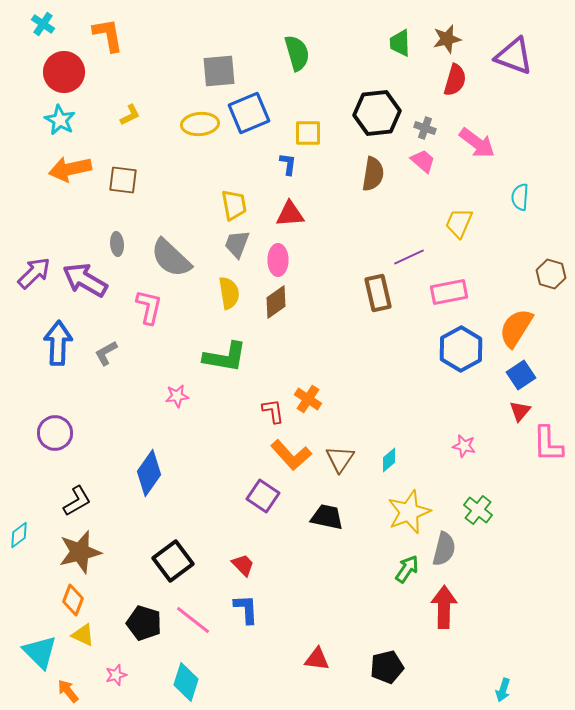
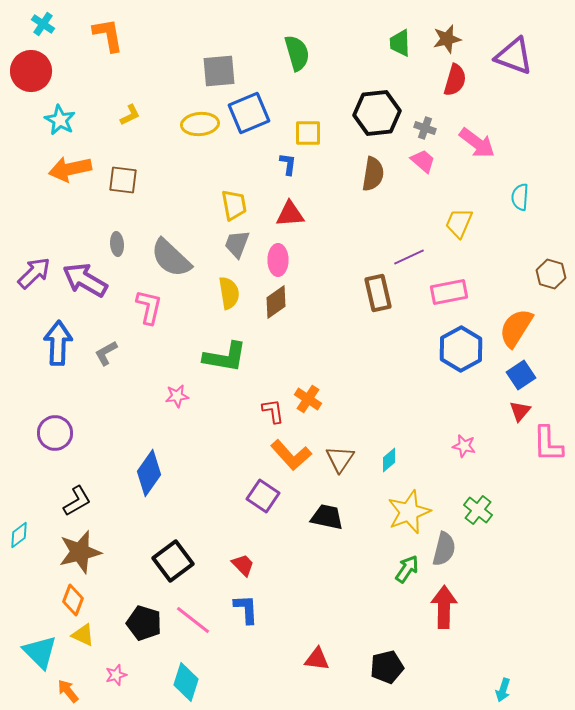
red circle at (64, 72): moved 33 px left, 1 px up
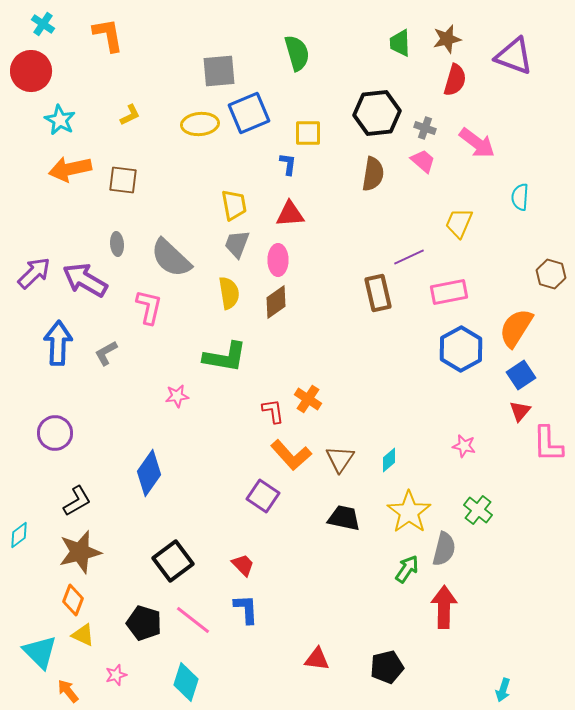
yellow star at (409, 512): rotated 15 degrees counterclockwise
black trapezoid at (327, 517): moved 17 px right, 1 px down
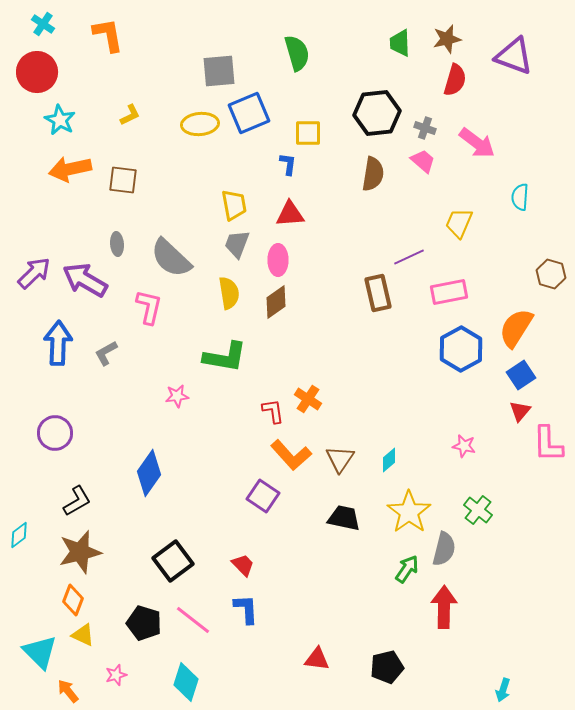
red circle at (31, 71): moved 6 px right, 1 px down
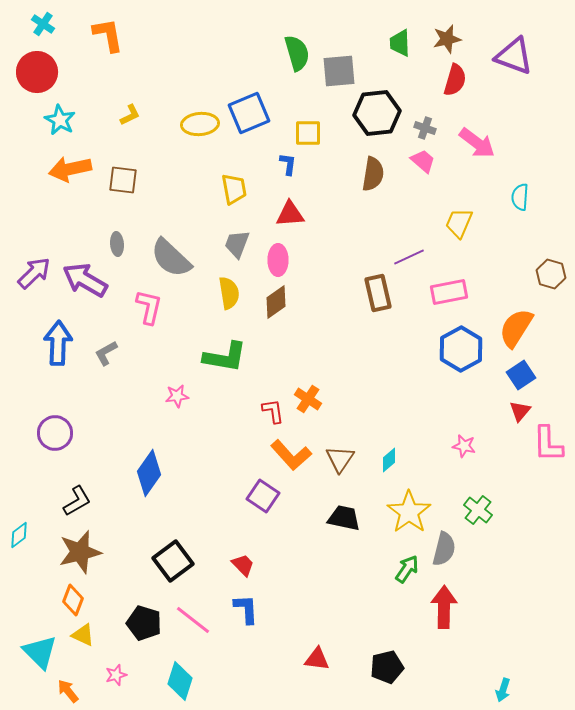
gray square at (219, 71): moved 120 px right
yellow trapezoid at (234, 205): moved 16 px up
cyan diamond at (186, 682): moved 6 px left, 1 px up
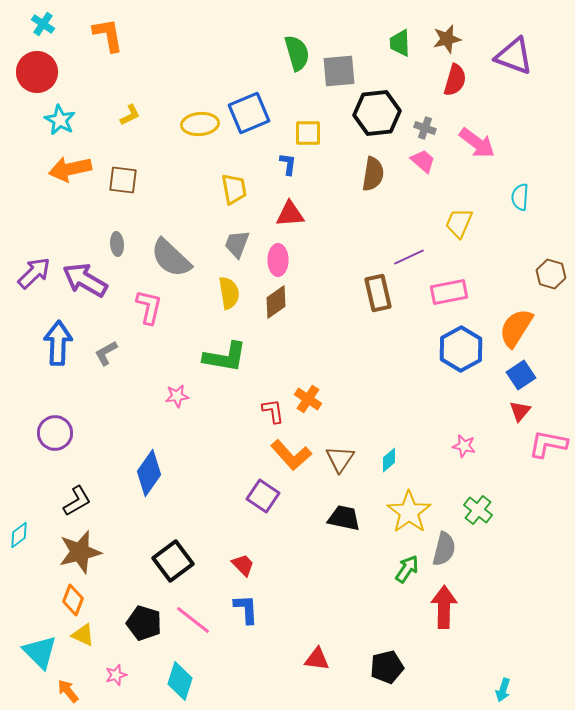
pink L-shape at (548, 444): rotated 102 degrees clockwise
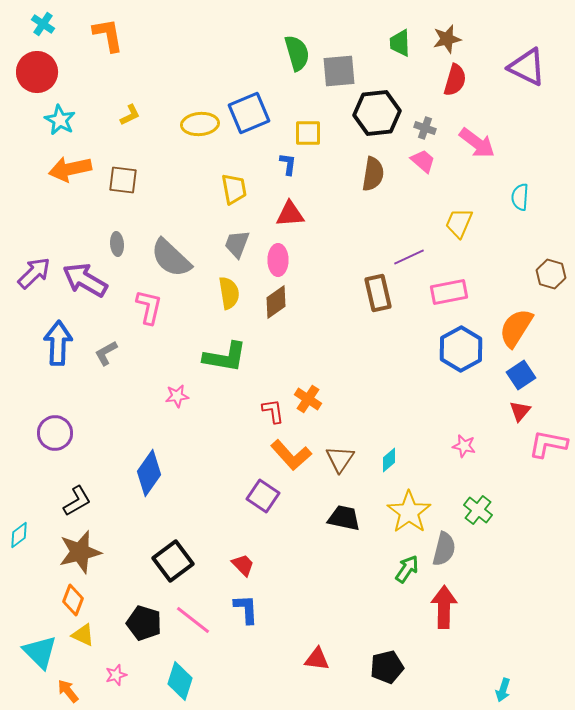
purple triangle at (514, 56): moved 13 px right, 11 px down; rotated 6 degrees clockwise
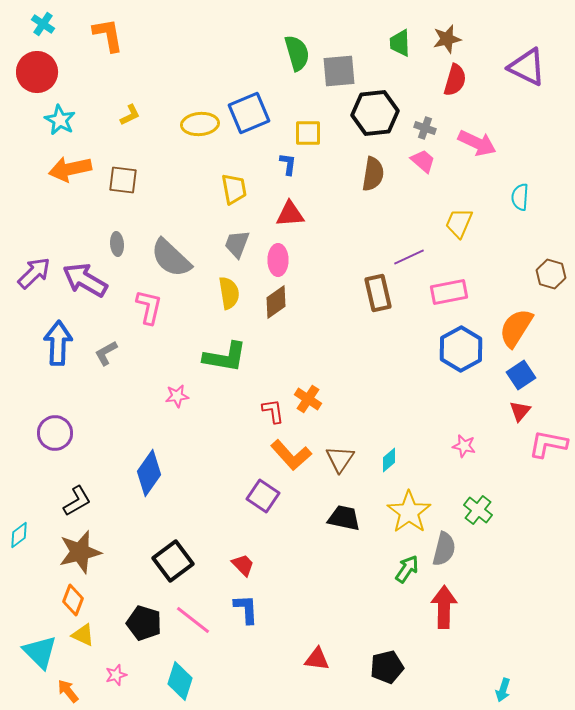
black hexagon at (377, 113): moved 2 px left
pink arrow at (477, 143): rotated 12 degrees counterclockwise
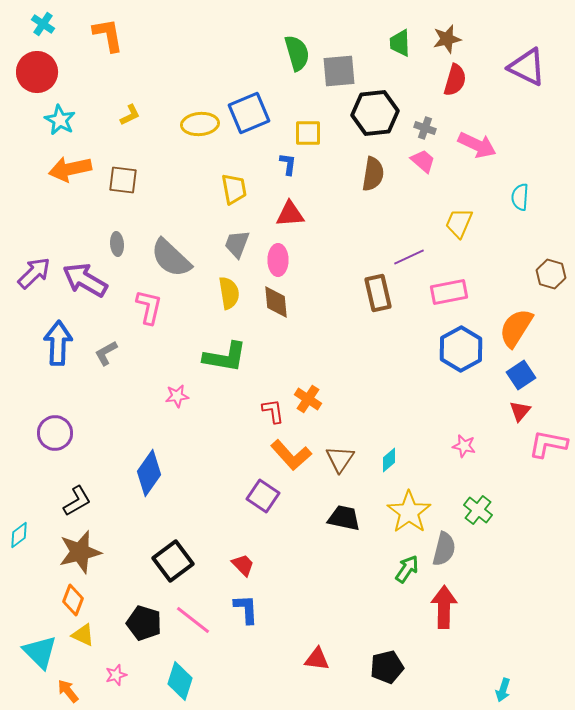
pink arrow at (477, 143): moved 2 px down
brown diamond at (276, 302): rotated 60 degrees counterclockwise
